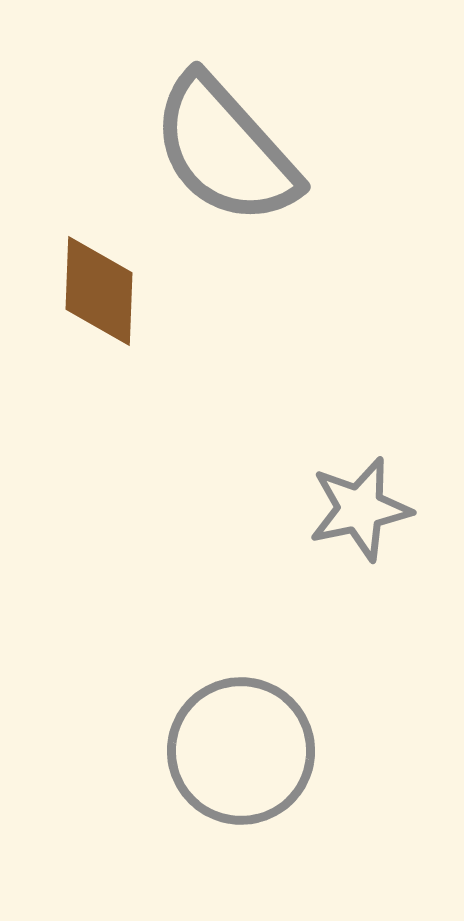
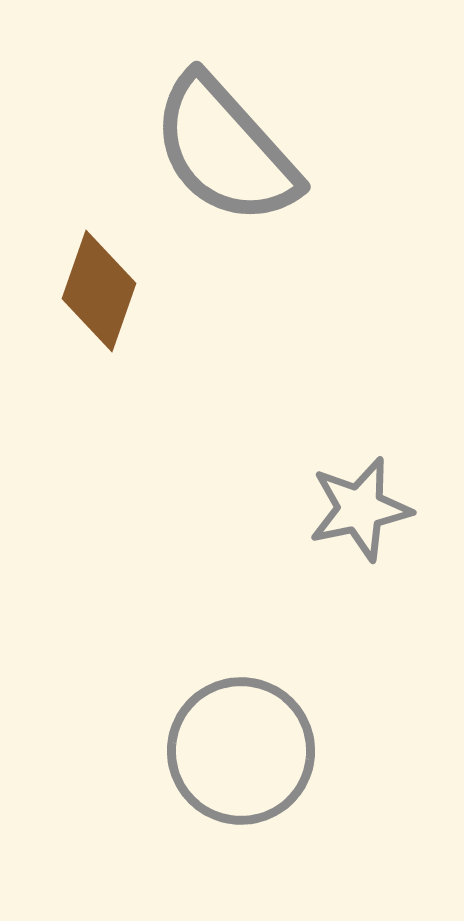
brown diamond: rotated 17 degrees clockwise
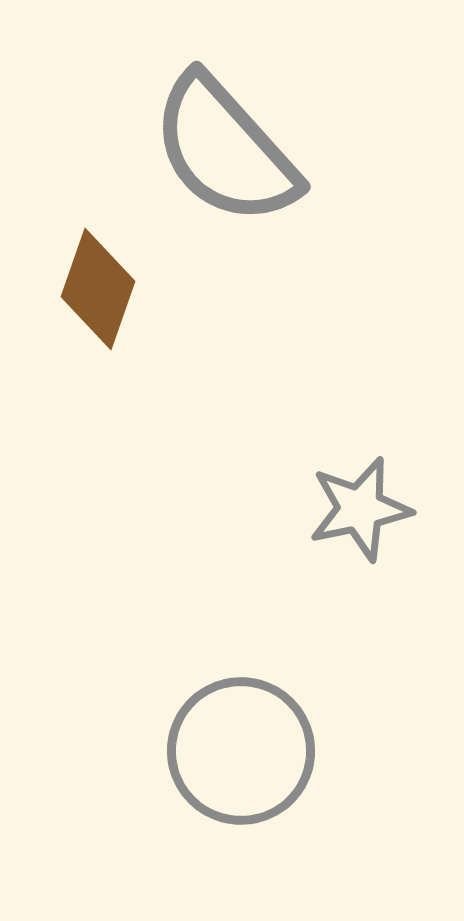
brown diamond: moved 1 px left, 2 px up
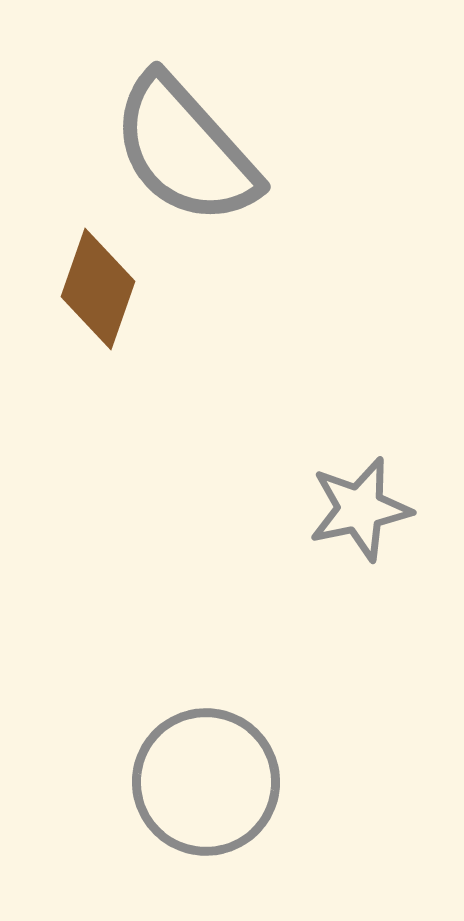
gray semicircle: moved 40 px left
gray circle: moved 35 px left, 31 px down
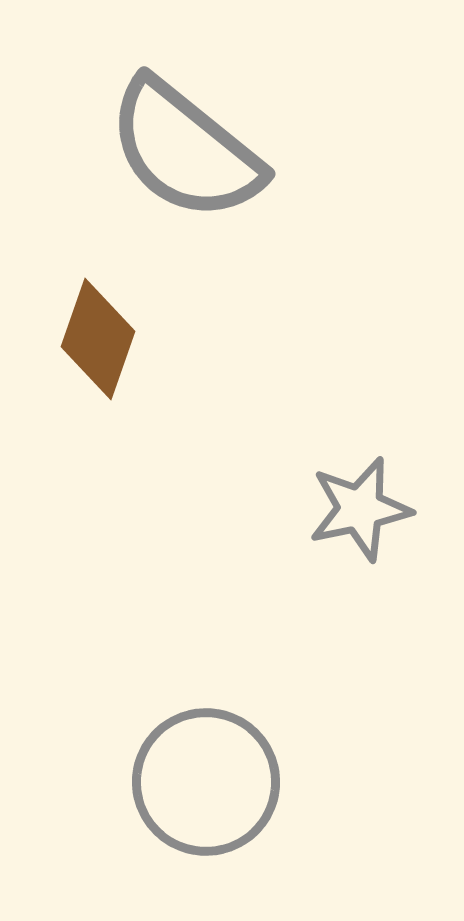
gray semicircle: rotated 9 degrees counterclockwise
brown diamond: moved 50 px down
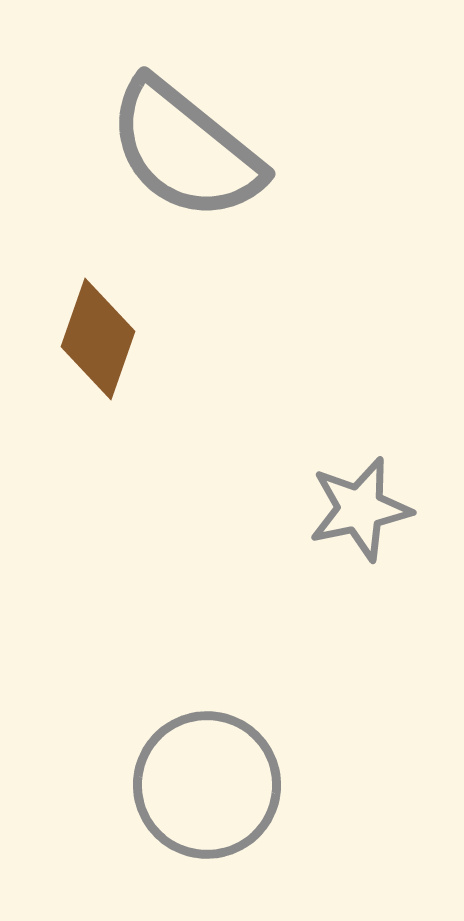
gray circle: moved 1 px right, 3 px down
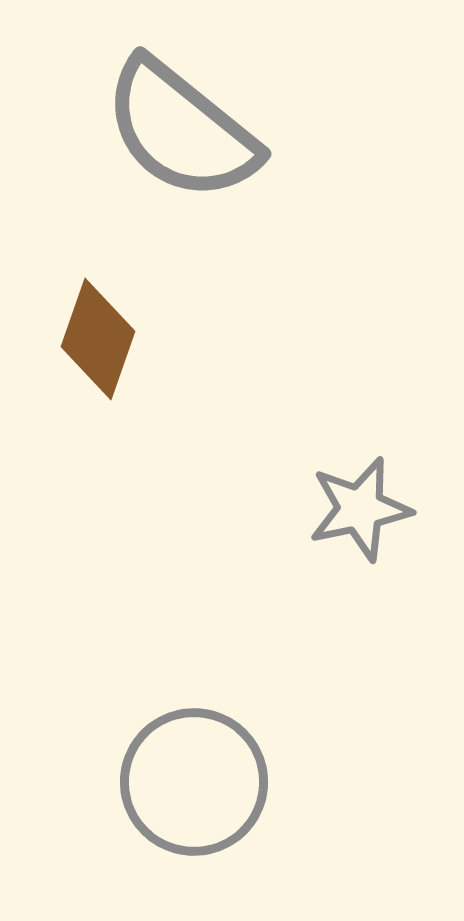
gray semicircle: moved 4 px left, 20 px up
gray circle: moved 13 px left, 3 px up
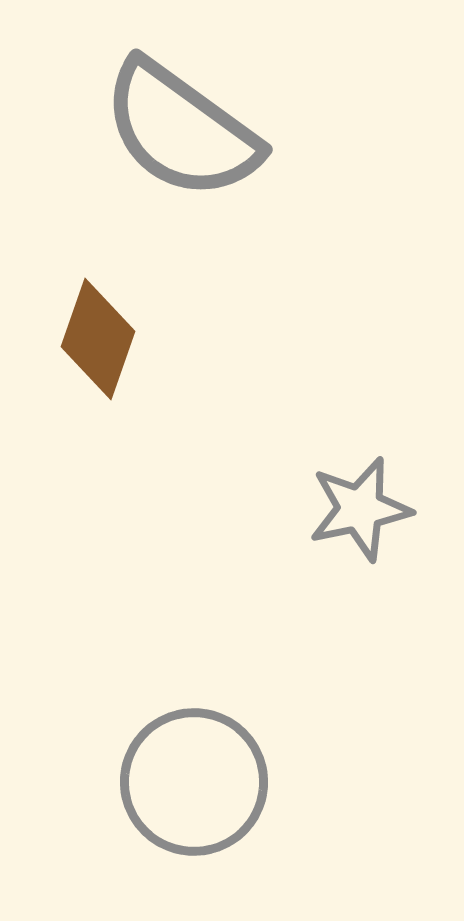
gray semicircle: rotated 3 degrees counterclockwise
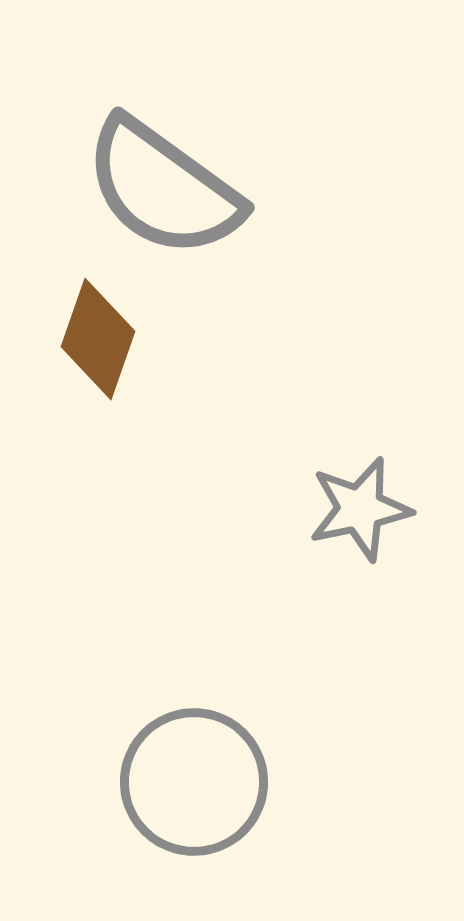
gray semicircle: moved 18 px left, 58 px down
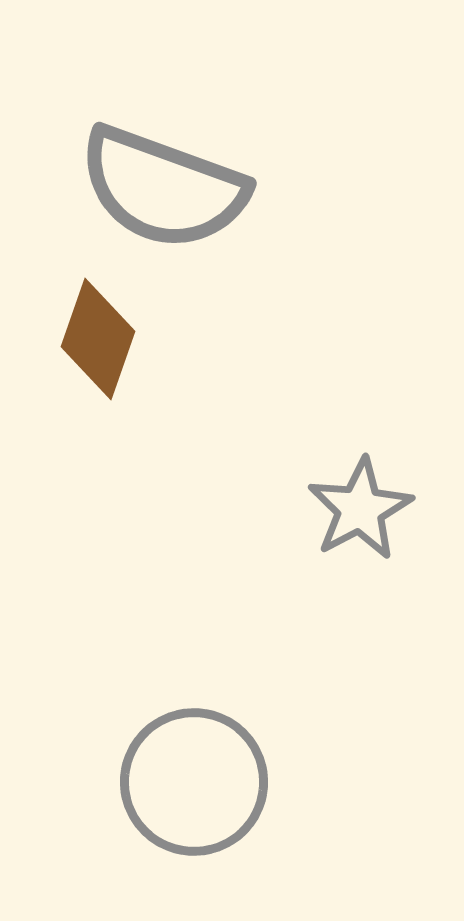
gray semicircle: rotated 16 degrees counterclockwise
gray star: rotated 16 degrees counterclockwise
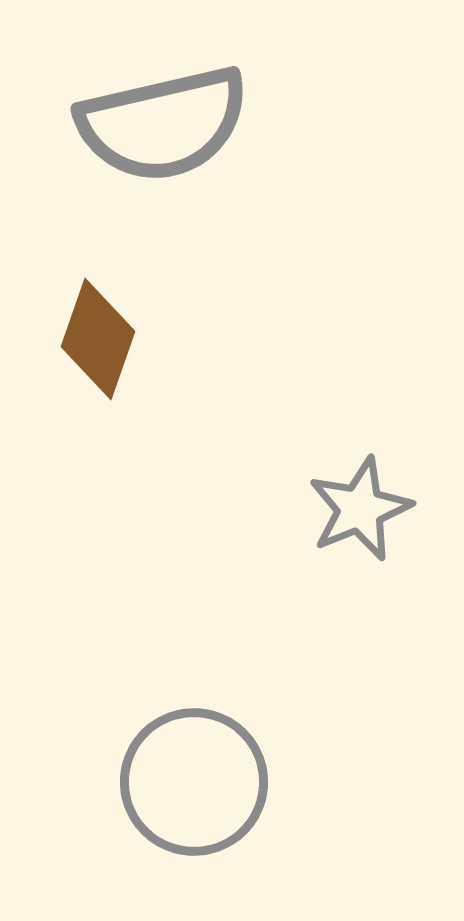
gray semicircle: moved 64 px up; rotated 33 degrees counterclockwise
gray star: rotated 6 degrees clockwise
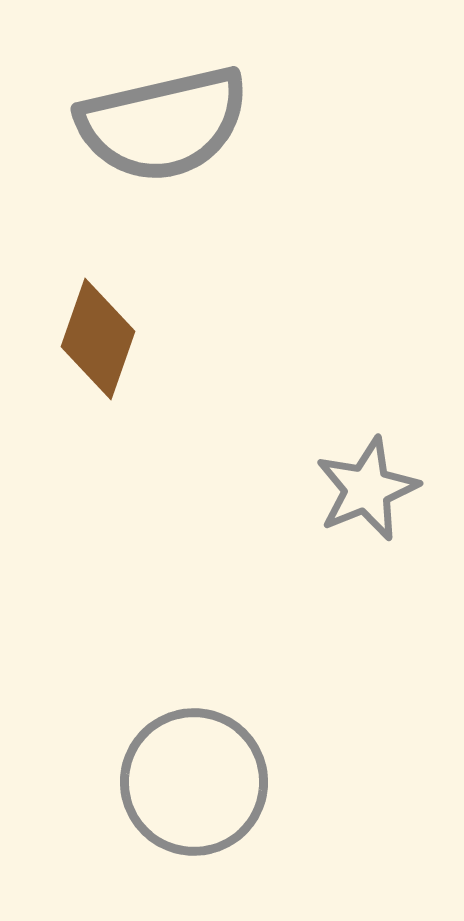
gray star: moved 7 px right, 20 px up
